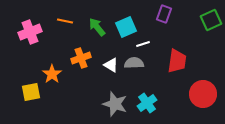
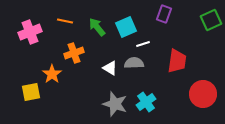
orange cross: moved 7 px left, 5 px up
white triangle: moved 1 px left, 3 px down
cyan cross: moved 1 px left, 1 px up
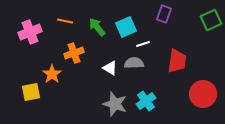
cyan cross: moved 1 px up
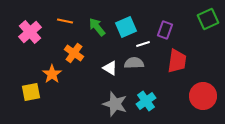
purple rectangle: moved 1 px right, 16 px down
green square: moved 3 px left, 1 px up
pink cross: rotated 20 degrees counterclockwise
orange cross: rotated 36 degrees counterclockwise
red circle: moved 2 px down
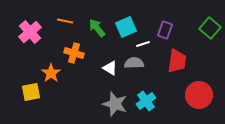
green square: moved 2 px right, 9 px down; rotated 25 degrees counterclockwise
green arrow: moved 1 px down
orange cross: rotated 18 degrees counterclockwise
orange star: moved 1 px left, 1 px up
red circle: moved 4 px left, 1 px up
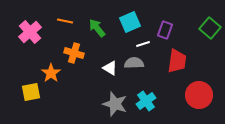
cyan square: moved 4 px right, 5 px up
